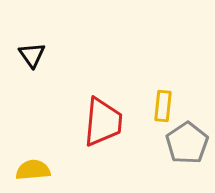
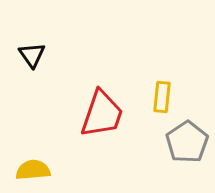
yellow rectangle: moved 1 px left, 9 px up
red trapezoid: moved 1 px left, 8 px up; rotated 14 degrees clockwise
gray pentagon: moved 1 px up
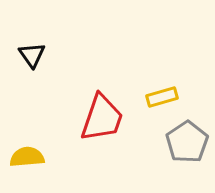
yellow rectangle: rotated 68 degrees clockwise
red trapezoid: moved 4 px down
yellow semicircle: moved 6 px left, 13 px up
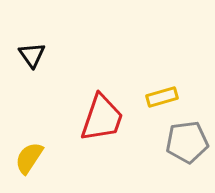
gray pentagon: rotated 27 degrees clockwise
yellow semicircle: moved 2 px right, 1 px down; rotated 52 degrees counterclockwise
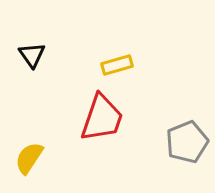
yellow rectangle: moved 45 px left, 32 px up
gray pentagon: rotated 15 degrees counterclockwise
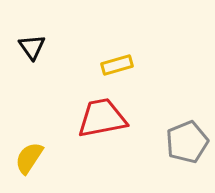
black triangle: moved 8 px up
red trapezoid: rotated 120 degrees counterclockwise
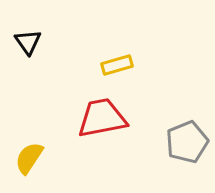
black triangle: moved 4 px left, 5 px up
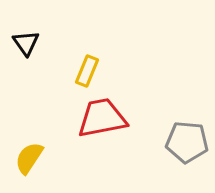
black triangle: moved 2 px left, 1 px down
yellow rectangle: moved 30 px left, 6 px down; rotated 52 degrees counterclockwise
gray pentagon: rotated 27 degrees clockwise
